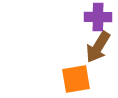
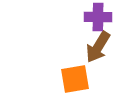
orange square: moved 1 px left
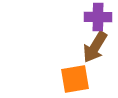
brown arrow: moved 3 px left
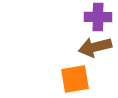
brown arrow: rotated 44 degrees clockwise
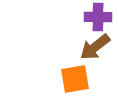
brown arrow: rotated 24 degrees counterclockwise
